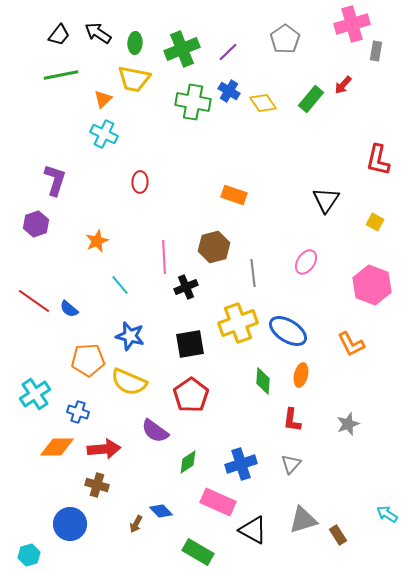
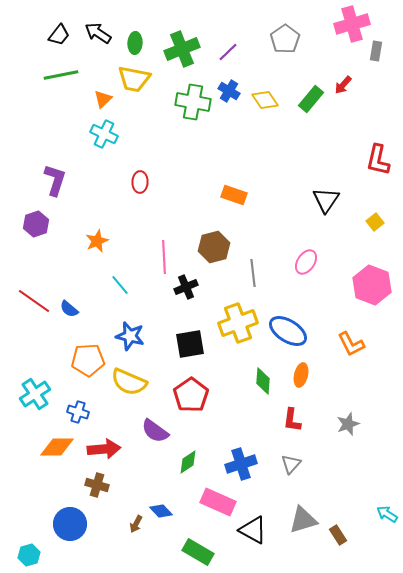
yellow diamond at (263, 103): moved 2 px right, 3 px up
yellow square at (375, 222): rotated 24 degrees clockwise
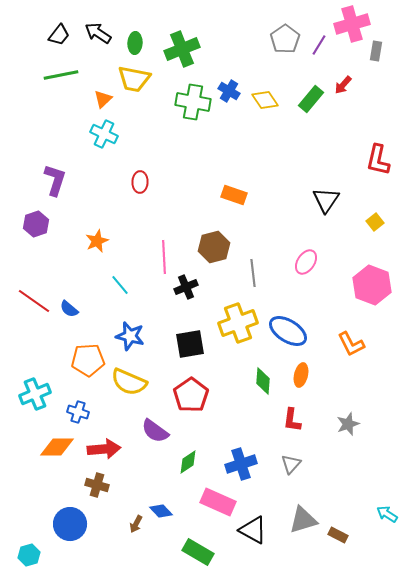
purple line at (228, 52): moved 91 px right, 7 px up; rotated 15 degrees counterclockwise
cyan cross at (35, 394): rotated 12 degrees clockwise
brown rectangle at (338, 535): rotated 30 degrees counterclockwise
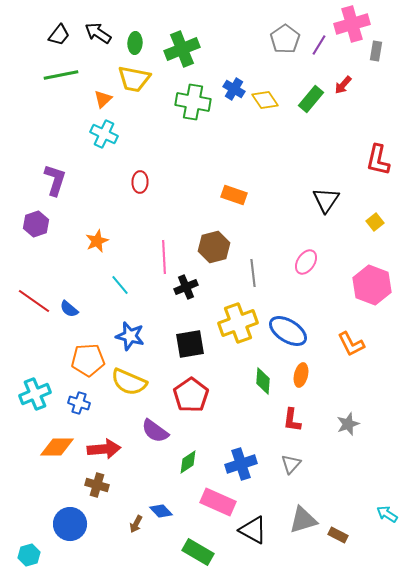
blue cross at (229, 91): moved 5 px right, 2 px up
blue cross at (78, 412): moved 1 px right, 9 px up
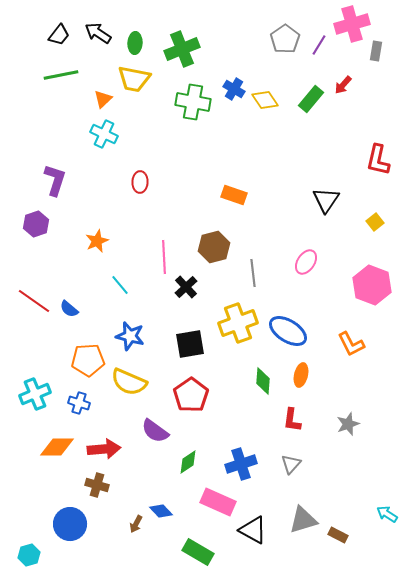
black cross at (186, 287): rotated 20 degrees counterclockwise
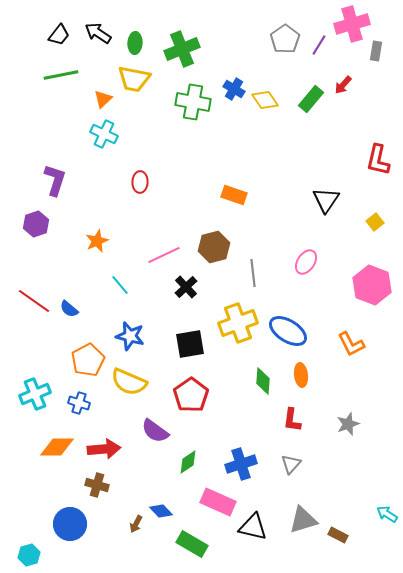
pink line at (164, 257): moved 2 px up; rotated 68 degrees clockwise
orange pentagon at (88, 360): rotated 24 degrees counterclockwise
orange ellipse at (301, 375): rotated 20 degrees counterclockwise
black triangle at (253, 530): moved 3 px up; rotated 16 degrees counterclockwise
green rectangle at (198, 552): moved 6 px left, 8 px up
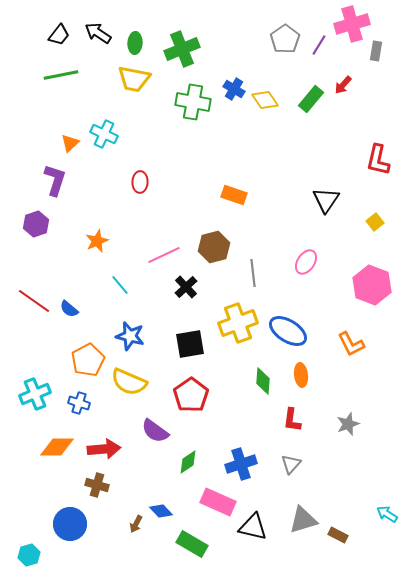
orange triangle at (103, 99): moved 33 px left, 44 px down
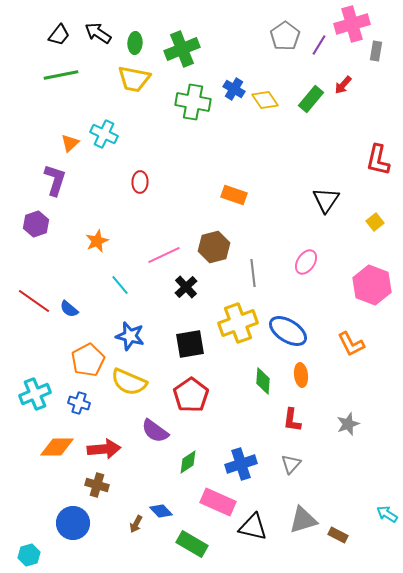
gray pentagon at (285, 39): moved 3 px up
blue circle at (70, 524): moved 3 px right, 1 px up
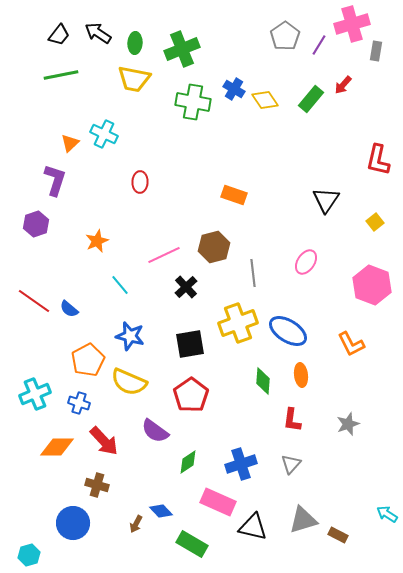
red arrow at (104, 449): moved 8 px up; rotated 52 degrees clockwise
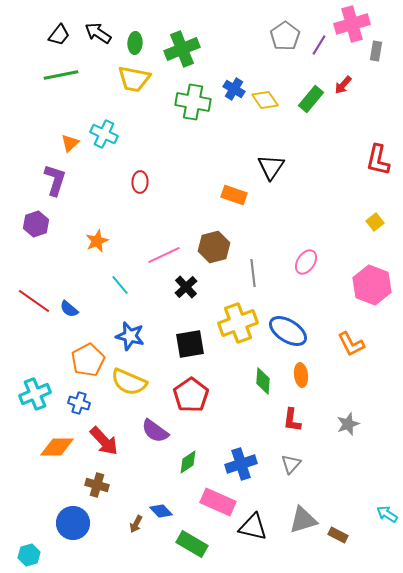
black triangle at (326, 200): moved 55 px left, 33 px up
